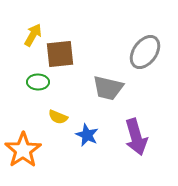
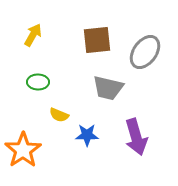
brown square: moved 37 px right, 14 px up
yellow semicircle: moved 1 px right, 2 px up
blue star: rotated 25 degrees counterclockwise
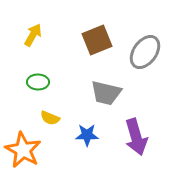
brown square: rotated 16 degrees counterclockwise
gray trapezoid: moved 2 px left, 5 px down
yellow semicircle: moved 9 px left, 3 px down
orange star: rotated 9 degrees counterclockwise
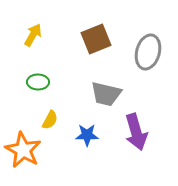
brown square: moved 1 px left, 1 px up
gray ellipse: moved 3 px right; rotated 20 degrees counterclockwise
gray trapezoid: moved 1 px down
yellow semicircle: moved 2 px down; rotated 84 degrees counterclockwise
purple arrow: moved 5 px up
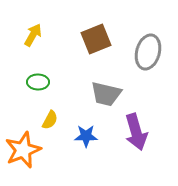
blue star: moved 1 px left, 1 px down
orange star: rotated 21 degrees clockwise
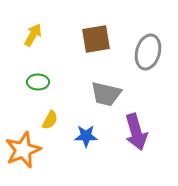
brown square: rotated 12 degrees clockwise
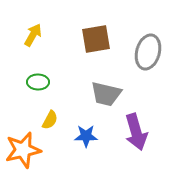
orange star: rotated 9 degrees clockwise
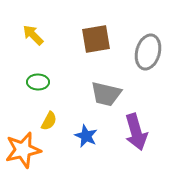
yellow arrow: rotated 75 degrees counterclockwise
yellow semicircle: moved 1 px left, 1 px down
blue star: rotated 25 degrees clockwise
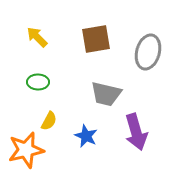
yellow arrow: moved 4 px right, 2 px down
orange star: moved 3 px right
